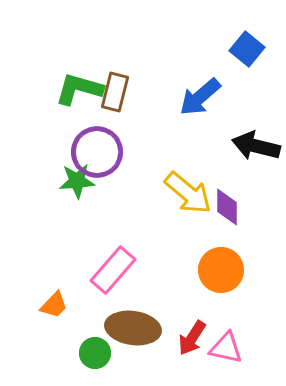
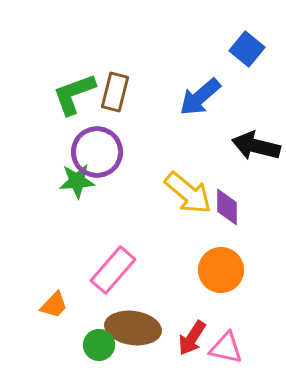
green L-shape: moved 5 px left, 5 px down; rotated 36 degrees counterclockwise
green circle: moved 4 px right, 8 px up
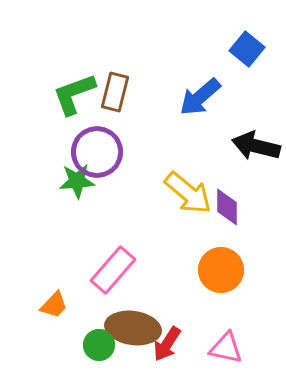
red arrow: moved 25 px left, 6 px down
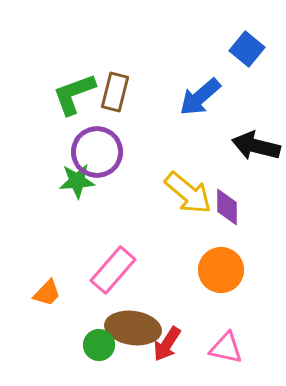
orange trapezoid: moved 7 px left, 12 px up
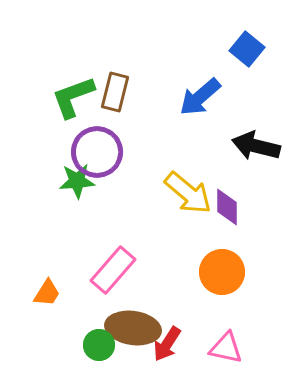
green L-shape: moved 1 px left, 3 px down
orange circle: moved 1 px right, 2 px down
orange trapezoid: rotated 12 degrees counterclockwise
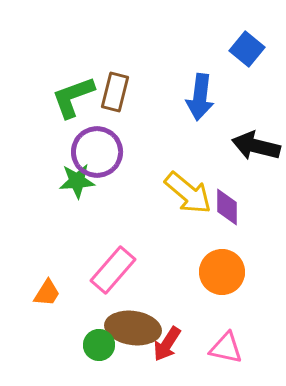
blue arrow: rotated 42 degrees counterclockwise
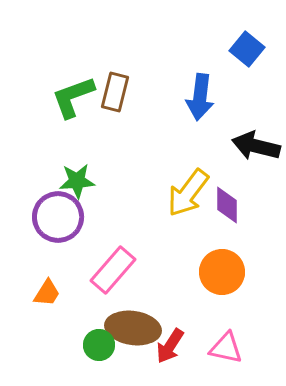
purple circle: moved 39 px left, 65 px down
yellow arrow: rotated 87 degrees clockwise
purple diamond: moved 2 px up
red arrow: moved 3 px right, 2 px down
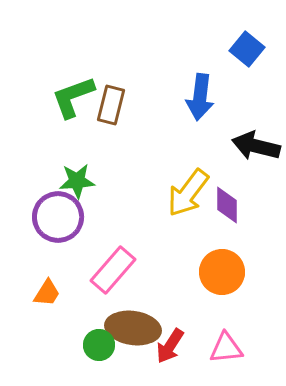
brown rectangle: moved 4 px left, 13 px down
pink triangle: rotated 18 degrees counterclockwise
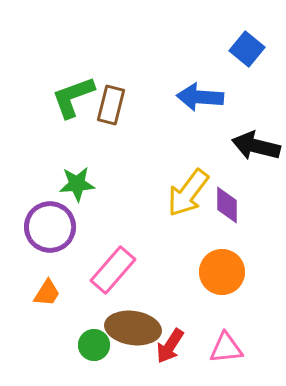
blue arrow: rotated 87 degrees clockwise
green star: moved 3 px down
purple circle: moved 8 px left, 10 px down
green circle: moved 5 px left
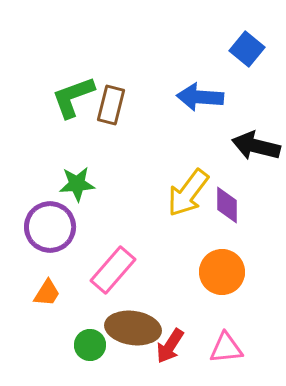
green circle: moved 4 px left
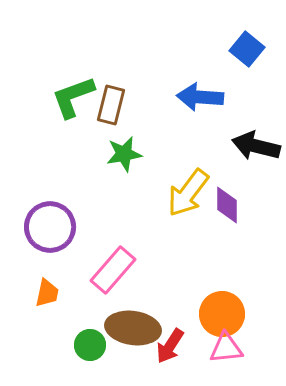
green star: moved 47 px right, 30 px up; rotated 6 degrees counterclockwise
orange circle: moved 42 px down
orange trapezoid: rotated 20 degrees counterclockwise
